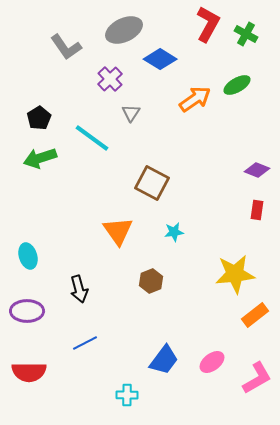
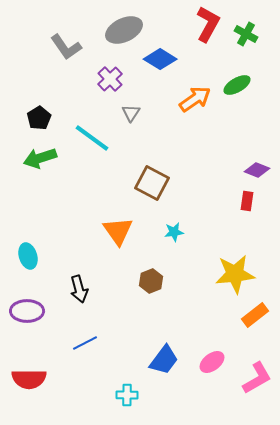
red rectangle: moved 10 px left, 9 px up
red semicircle: moved 7 px down
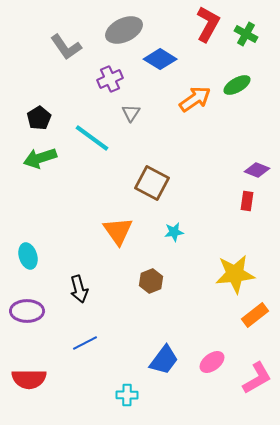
purple cross: rotated 20 degrees clockwise
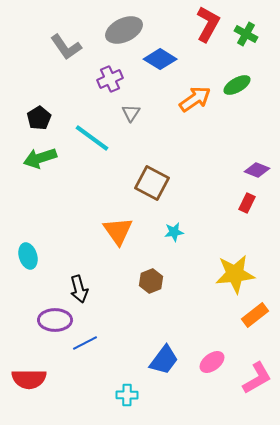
red rectangle: moved 2 px down; rotated 18 degrees clockwise
purple ellipse: moved 28 px right, 9 px down
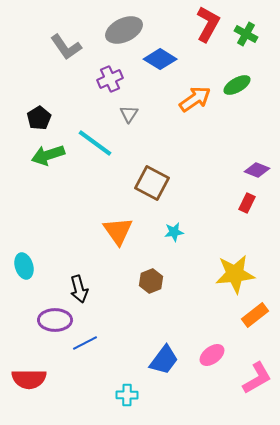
gray triangle: moved 2 px left, 1 px down
cyan line: moved 3 px right, 5 px down
green arrow: moved 8 px right, 3 px up
cyan ellipse: moved 4 px left, 10 px down
pink ellipse: moved 7 px up
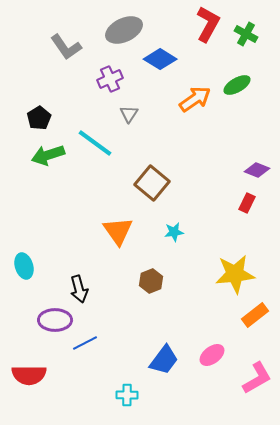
brown square: rotated 12 degrees clockwise
red semicircle: moved 4 px up
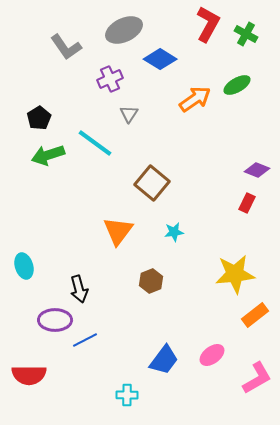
orange triangle: rotated 12 degrees clockwise
blue line: moved 3 px up
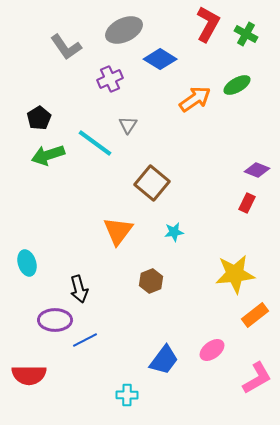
gray triangle: moved 1 px left, 11 px down
cyan ellipse: moved 3 px right, 3 px up
pink ellipse: moved 5 px up
